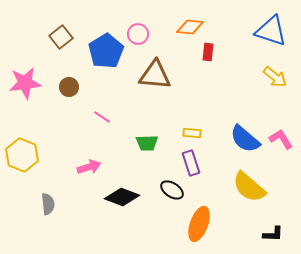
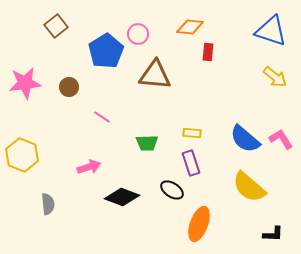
brown square: moved 5 px left, 11 px up
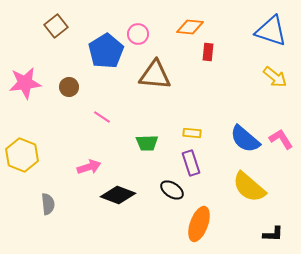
black diamond: moved 4 px left, 2 px up
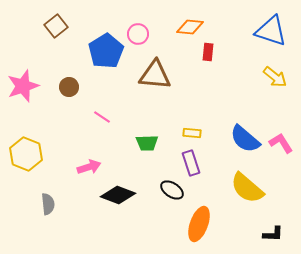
pink star: moved 2 px left, 3 px down; rotated 12 degrees counterclockwise
pink L-shape: moved 4 px down
yellow hexagon: moved 4 px right, 1 px up
yellow semicircle: moved 2 px left, 1 px down
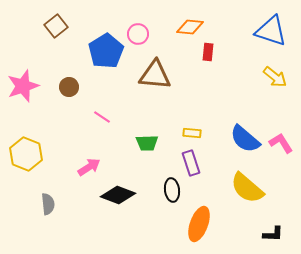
pink arrow: rotated 15 degrees counterclockwise
black ellipse: rotated 50 degrees clockwise
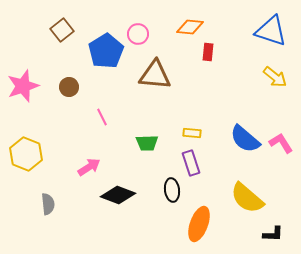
brown square: moved 6 px right, 4 px down
pink line: rotated 30 degrees clockwise
yellow semicircle: moved 10 px down
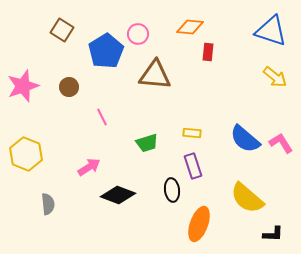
brown square: rotated 20 degrees counterclockwise
green trapezoid: rotated 15 degrees counterclockwise
purple rectangle: moved 2 px right, 3 px down
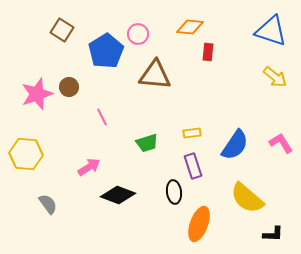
pink star: moved 14 px right, 8 px down
yellow rectangle: rotated 12 degrees counterclockwise
blue semicircle: moved 10 px left, 6 px down; rotated 96 degrees counterclockwise
yellow hexagon: rotated 16 degrees counterclockwise
black ellipse: moved 2 px right, 2 px down
gray semicircle: rotated 30 degrees counterclockwise
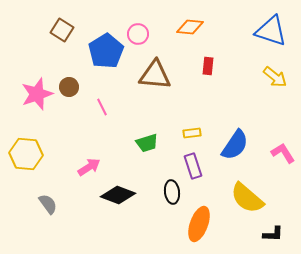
red rectangle: moved 14 px down
pink line: moved 10 px up
pink L-shape: moved 2 px right, 10 px down
black ellipse: moved 2 px left
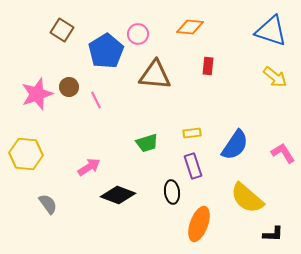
pink line: moved 6 px left, 7 px up
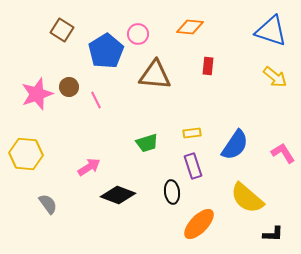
orange ellipse: rotated 24 degrees clockwise
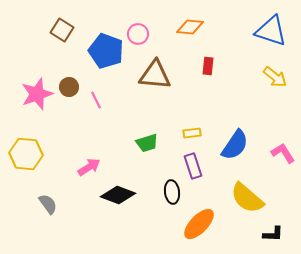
blue pentagon: rotated 20 degrees counterclockwise
